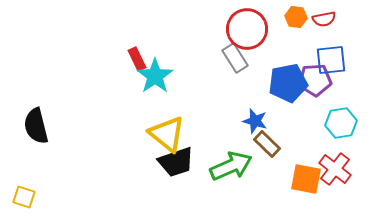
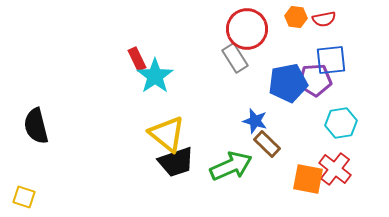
orange square: moved 2 px right
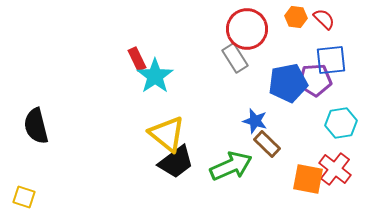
red semicircle: rotated 125 degrees counterclockwise
black trapezoid: rotated 18 degrees counterclockwise
